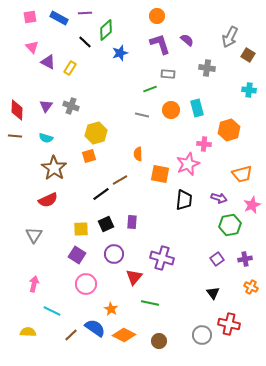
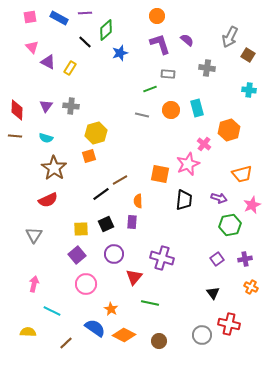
gray cross at (71, 106): rotated 14 degrees counterclockwise
pink cross at (204, 144): rotated 32 degrees clockwise
orange semicircle at (138, 154): moved 47 px down
purple square at (77, 255): rotated 18 degrees clockwise
brown line at (71, 335): moved 5 px left, 8 px down
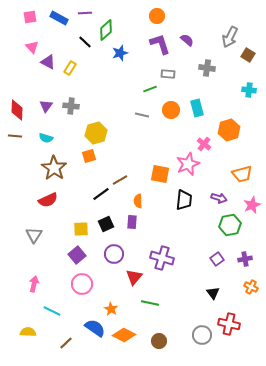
pink circle at (86, 284): moved 4 px left
